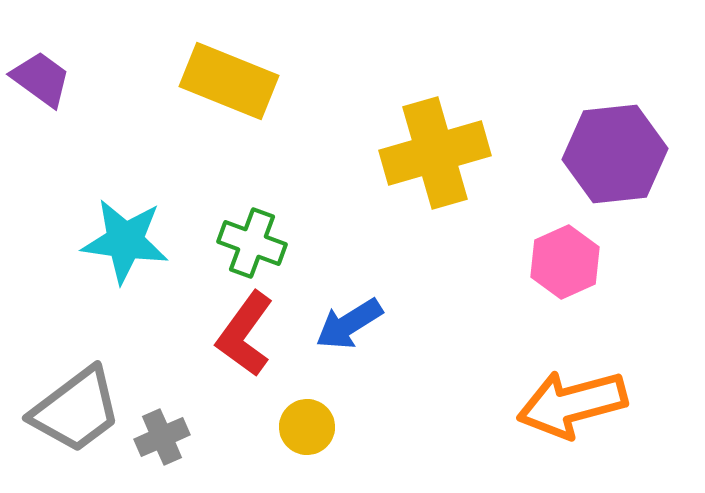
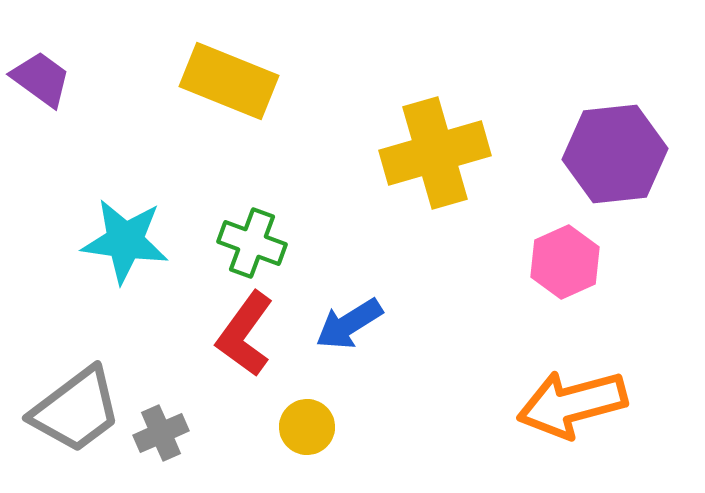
gray cross: moved 1 px left, 4 px up
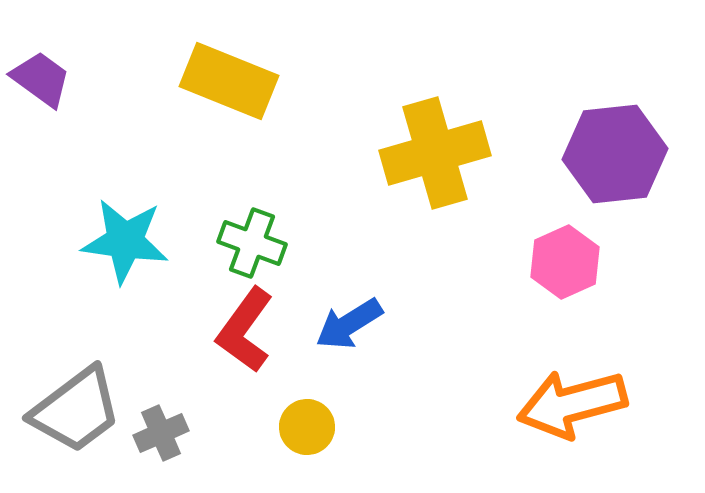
red L-shape: moved 4 px up
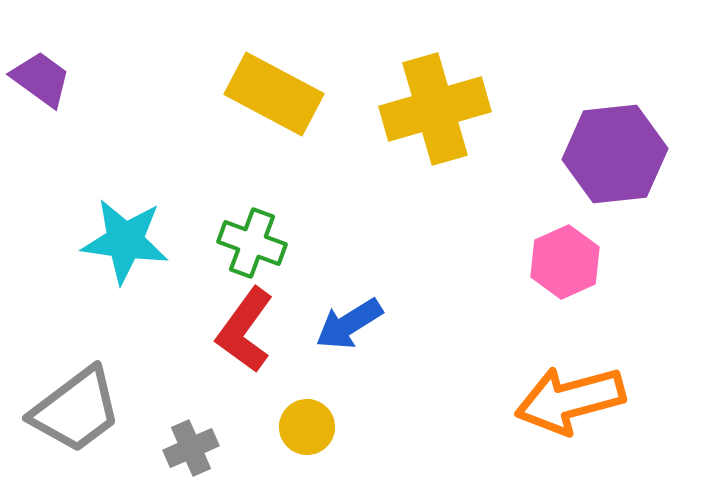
yellow rectangle: moved 45 px right, 13 px down; rotated 6 degrees clockwise
yellow cross: moved 44 px up
orange arrow: moved 2 px left, 4 px up
gray cross: moved 30 px right, 15 px down
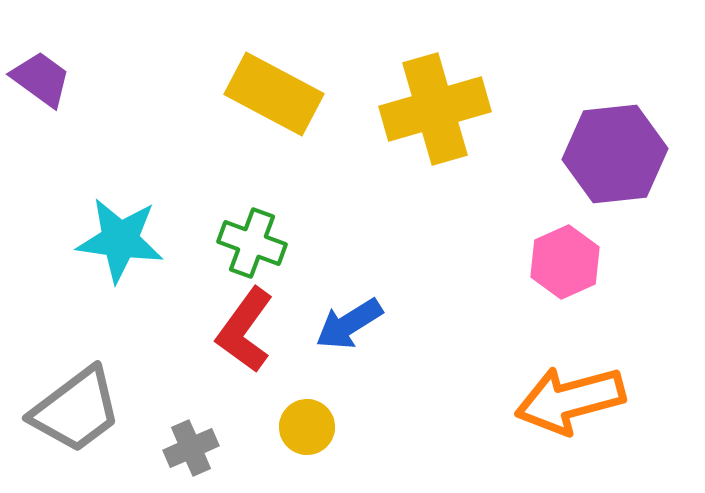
cyan star: moved 5 px left, 1 px up
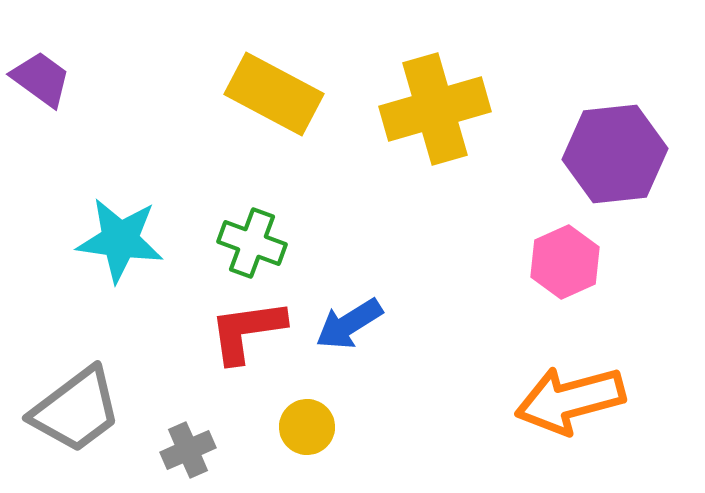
red L-shape: moved 2 px right, 1 px down; rotated 46 degrees clockwise
gray cross: moved 3 px left, 2 px down
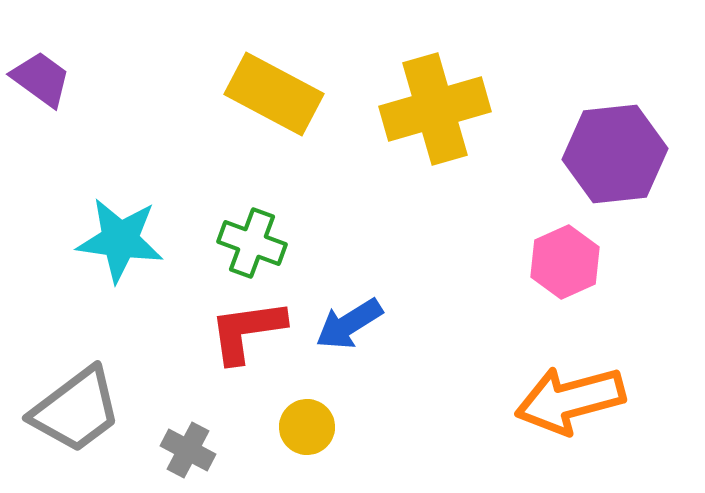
gray cross: rotated 38 degrees counterclockwise
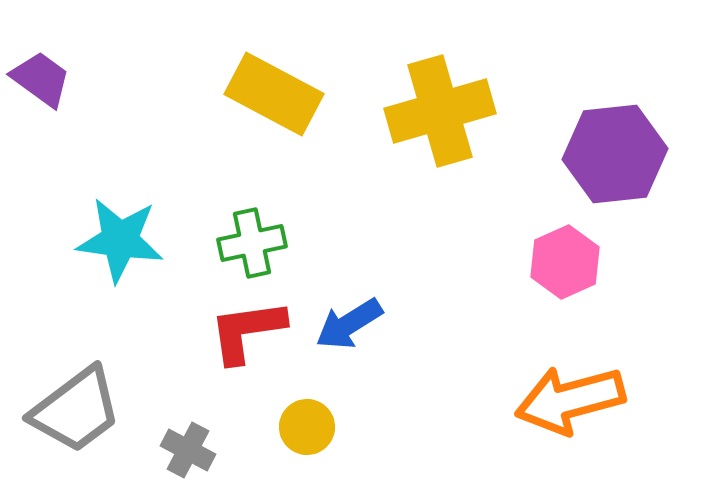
yellow cross: moved 5 px right, 2 px down
green cross: rotated 32 degrees counterclockwise
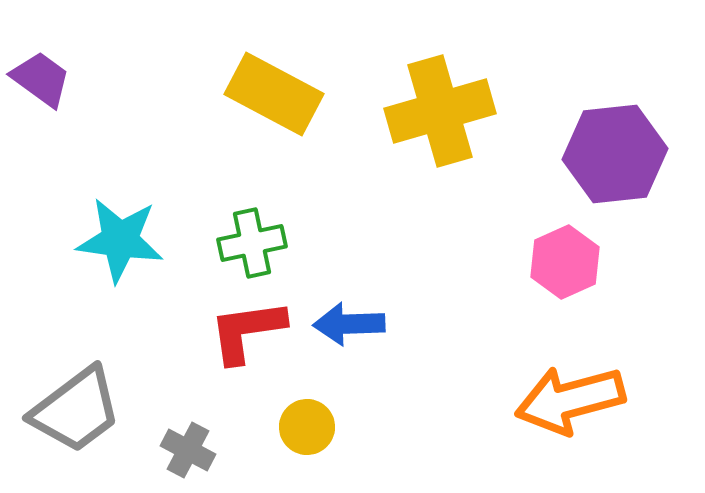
blue arrow: rotated 30 degrees clockwise
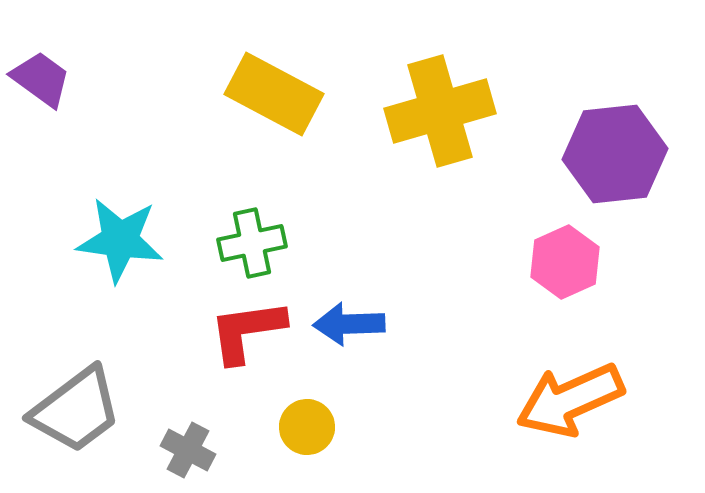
orange arrow: rotated 9 degrees counterclockwise
